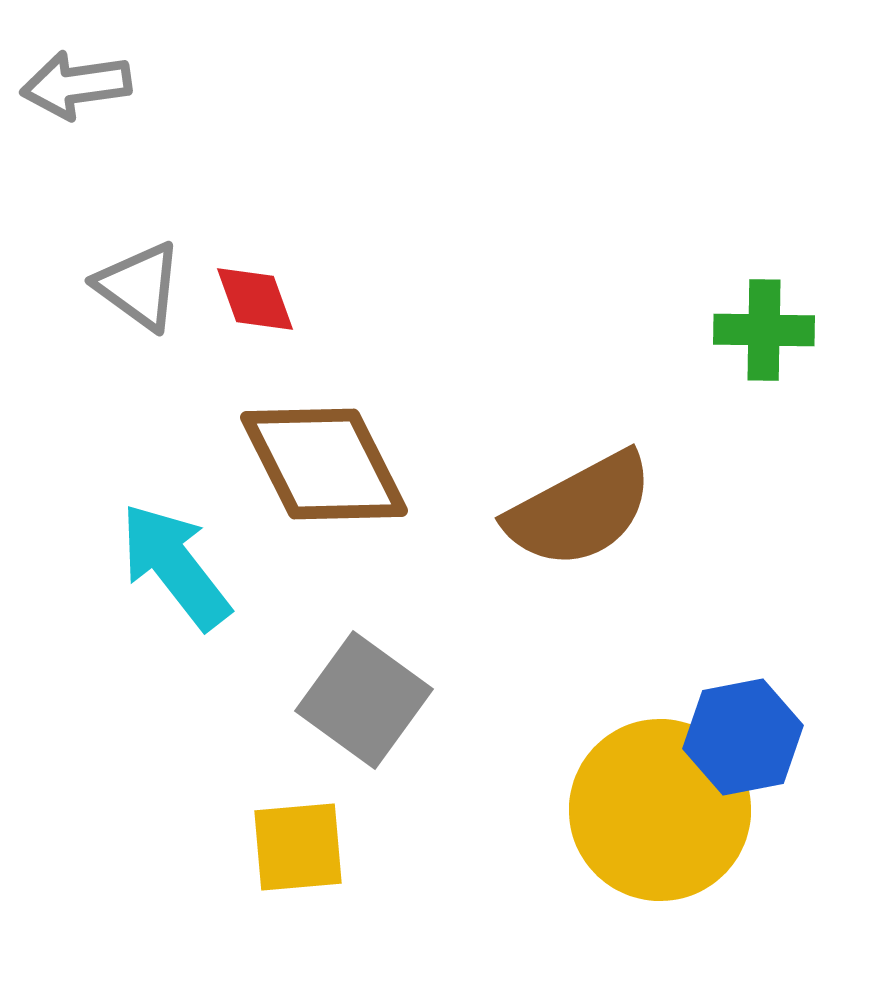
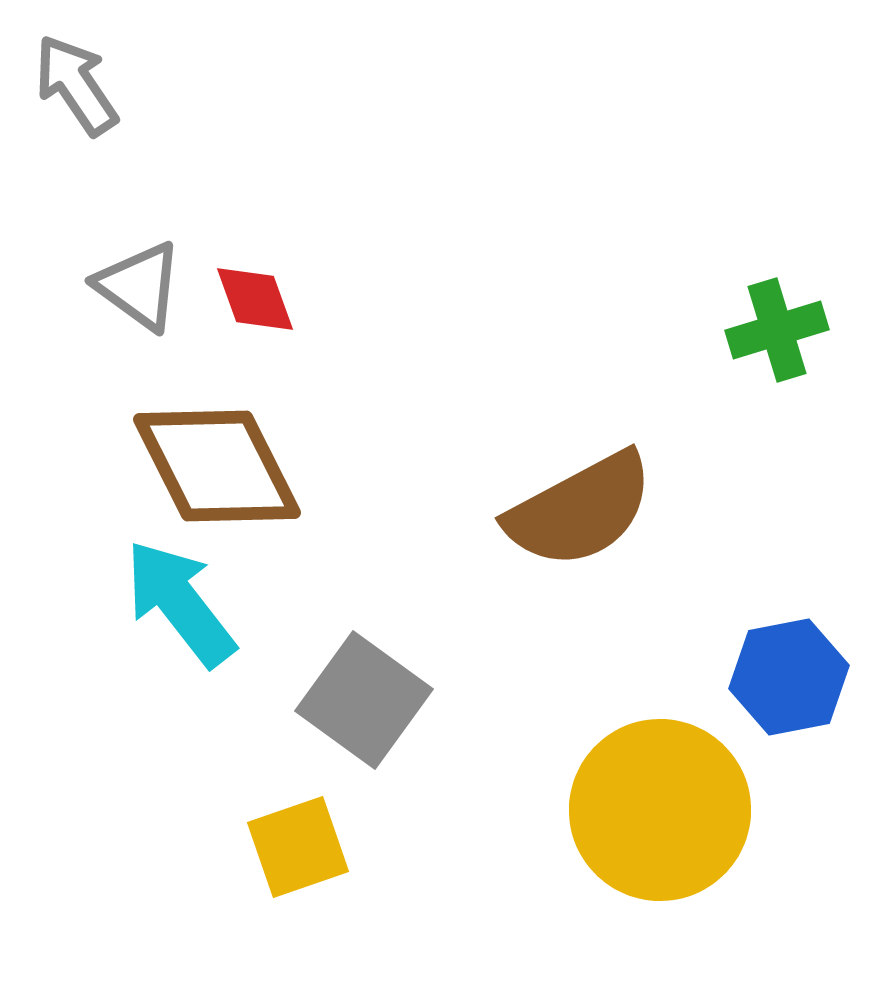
gray arrow: rotated 64 degrees clockwise
green cross: moved 13 px right; rotated 18 degrees counterclockwise
brown diamond: moved 107 px left, 2 px down
cyan arrow: moved 5 px right, 37 px down
blue hexagon: moved 46 px right, 60 px up
yellow square: rotated 14 degrees counterclockwise
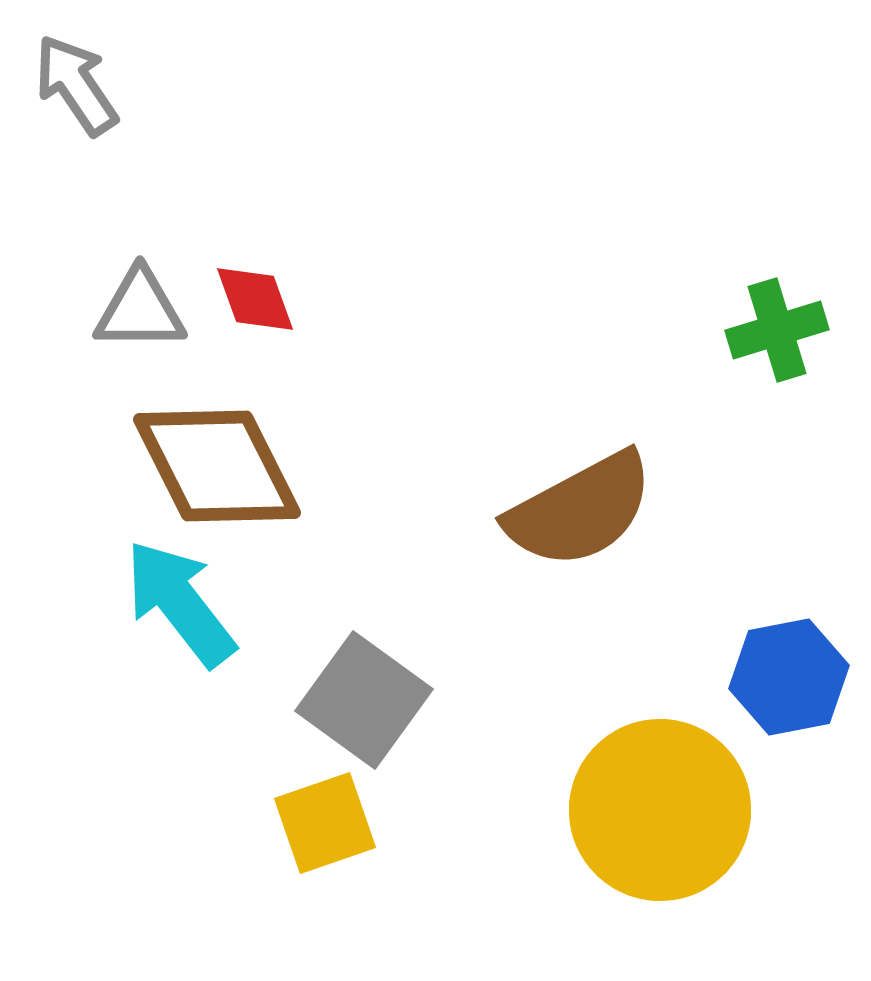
gray triangle: moved 1 px right, 24 px down; rotated 36 degrees counterclockwise
yellow square: moved 27 px right, 24 px up
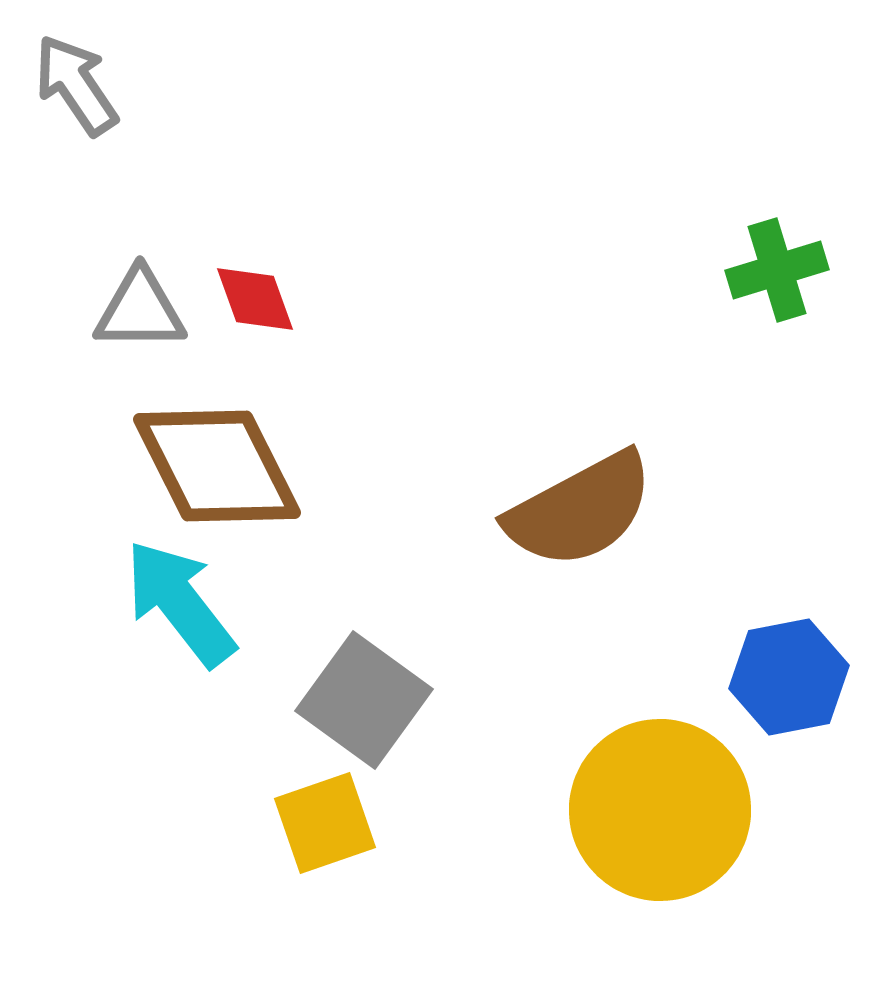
green cross: moved 60 px up
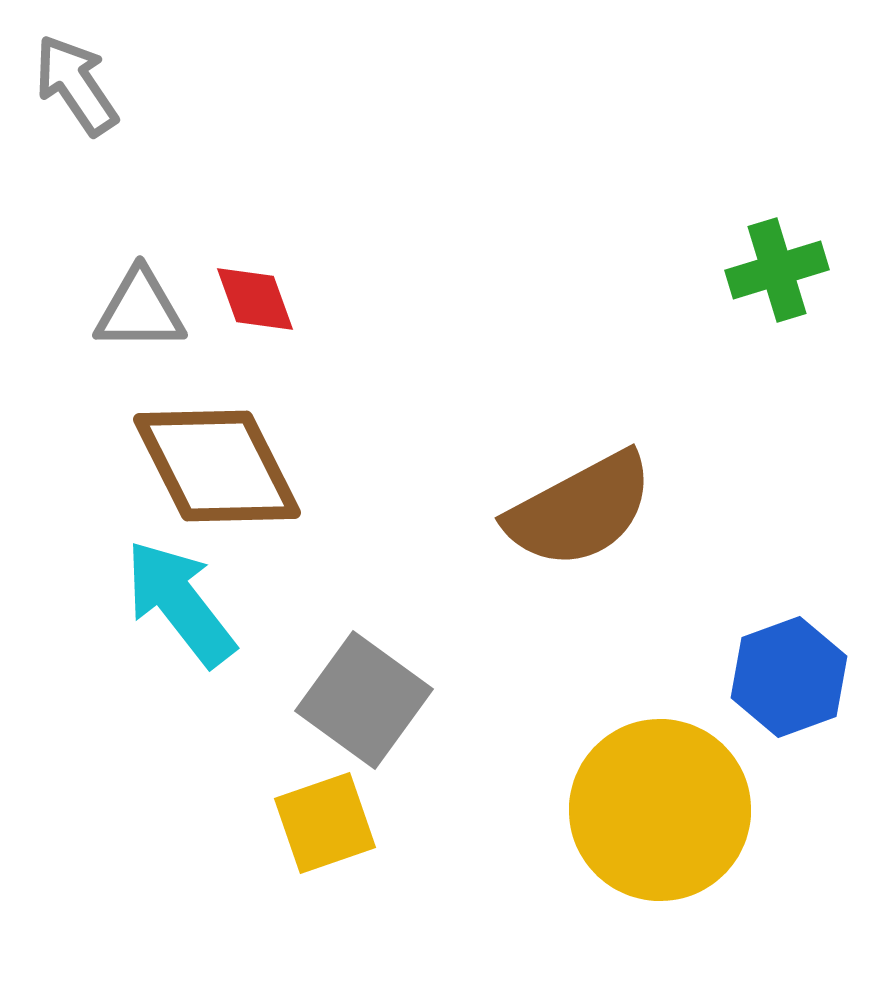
blue hexagon: rotated 9 degrees counterclockwise
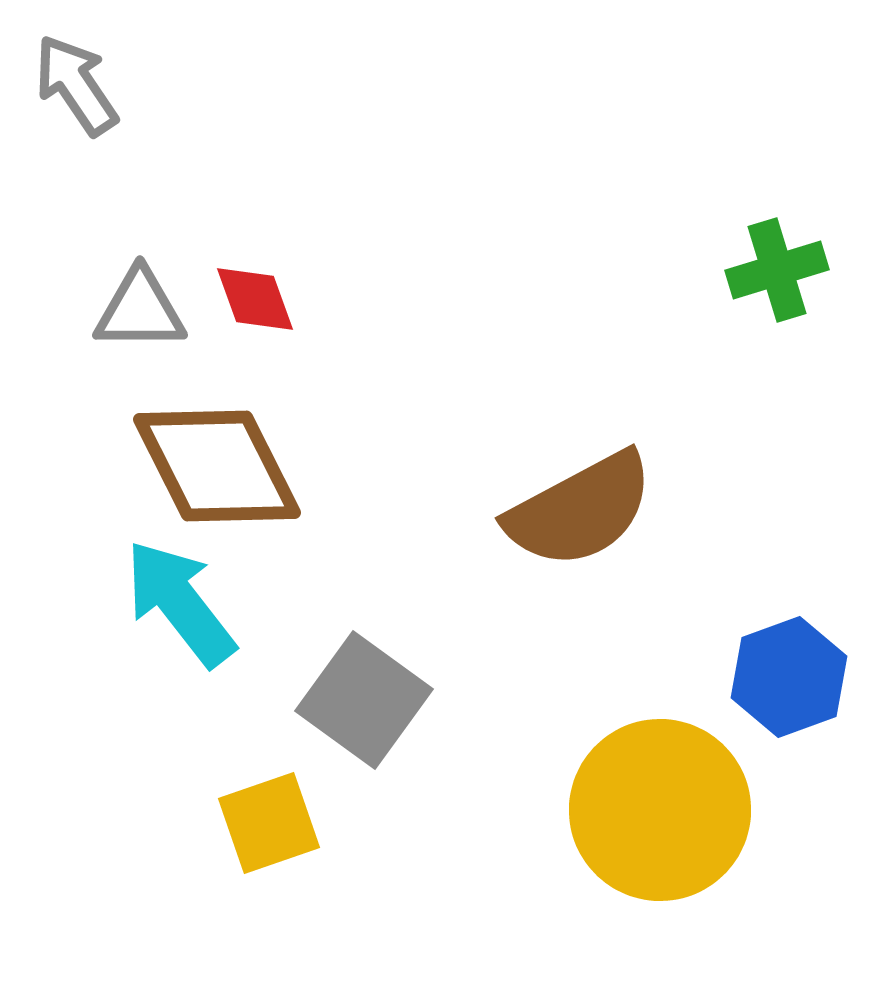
yellow square: moved 56 px left
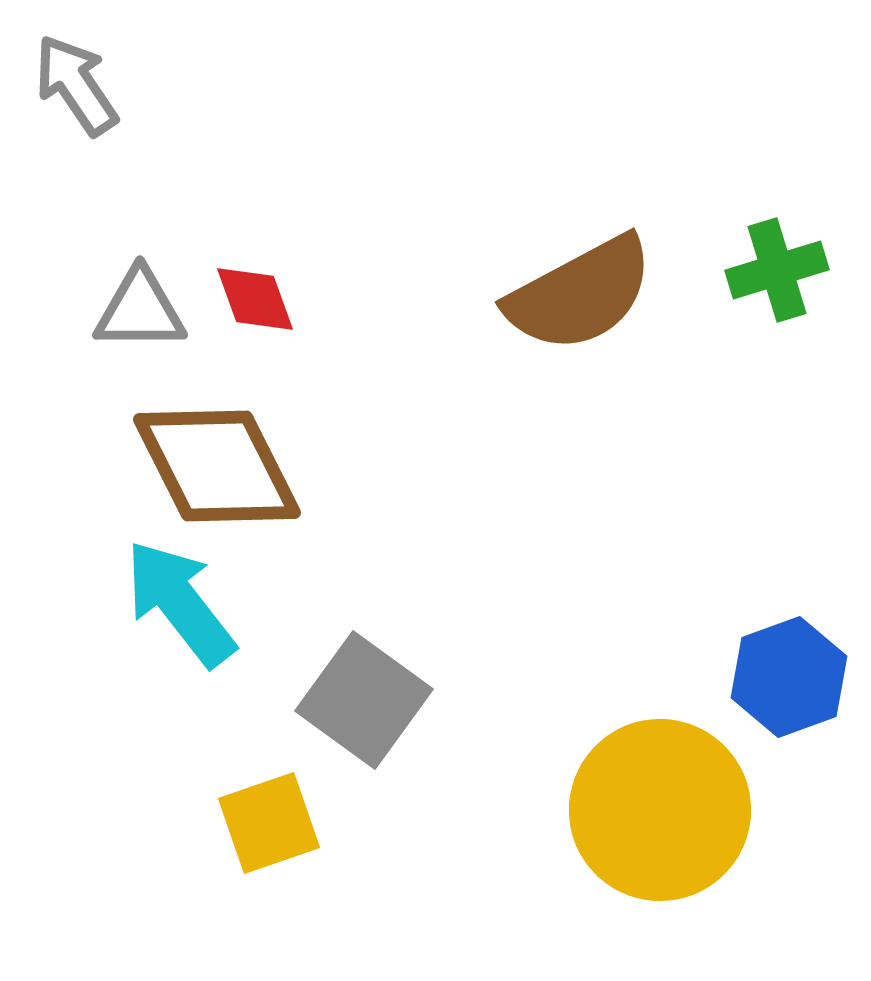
brown semicircle: moved 216 px up
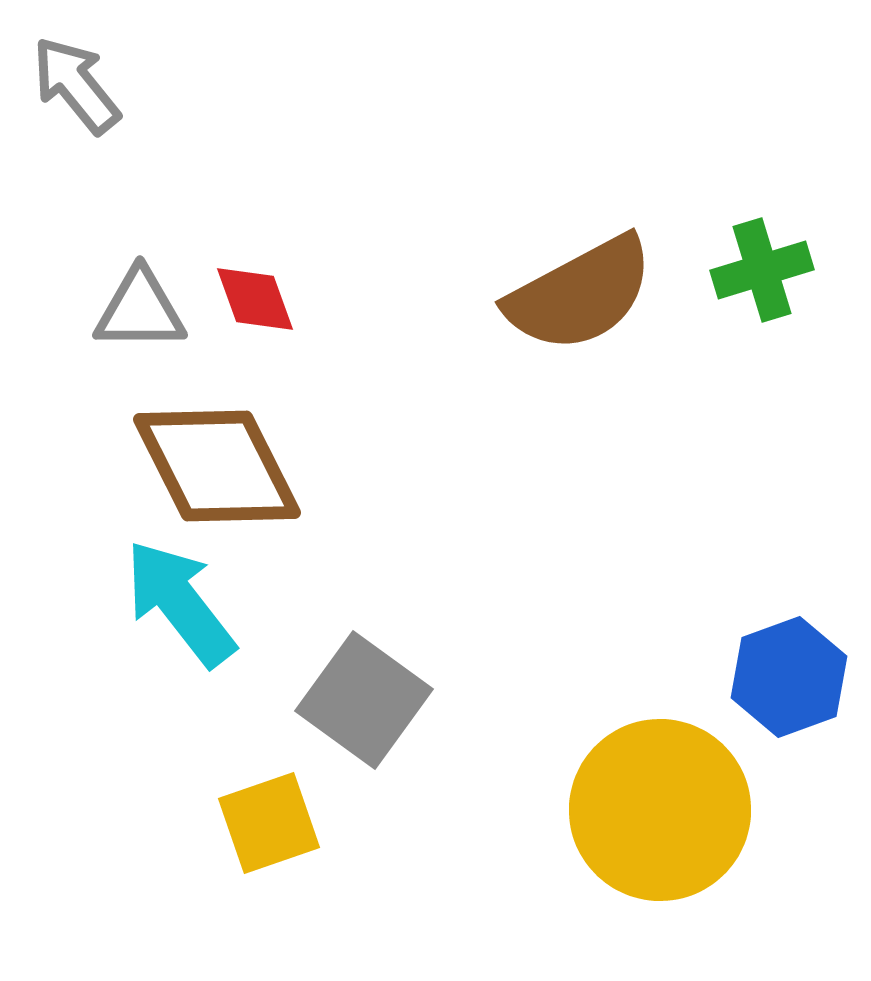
gray arrow: rotated 5 degrees counterclockwise
green cross: moved 15 px left
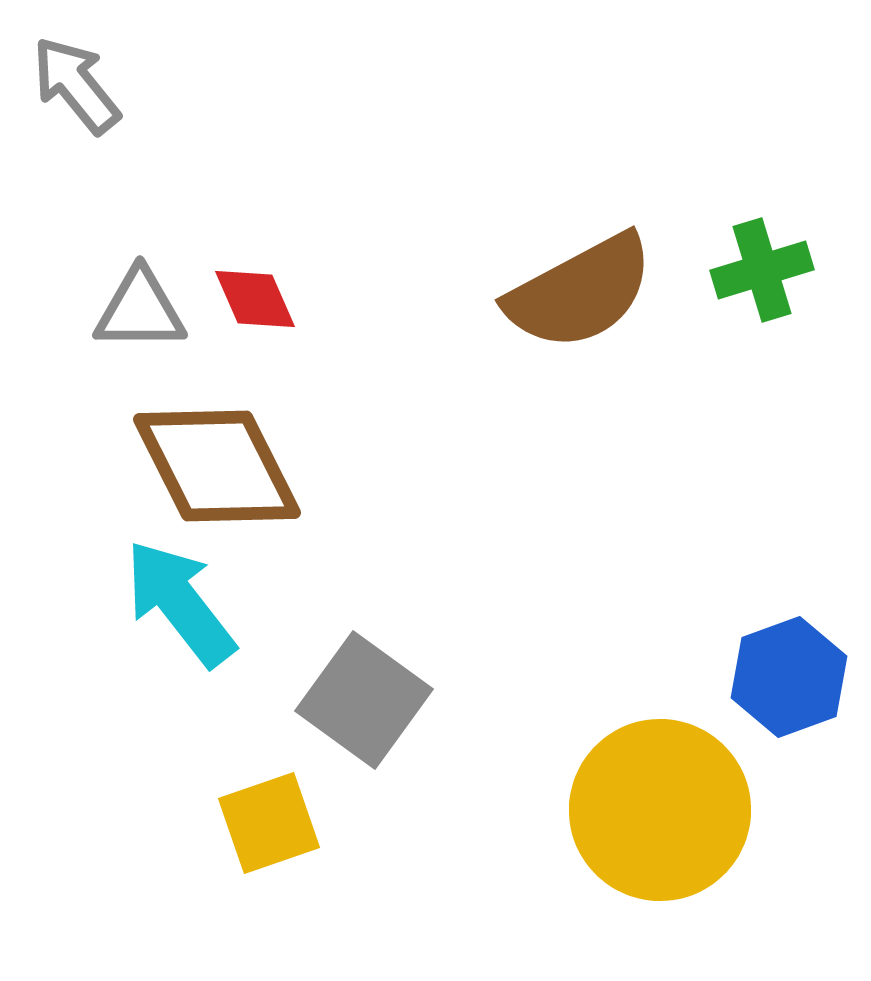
brown semicircle: moved 2 px up
red diamond: rotated 4 degrees counterclockwise
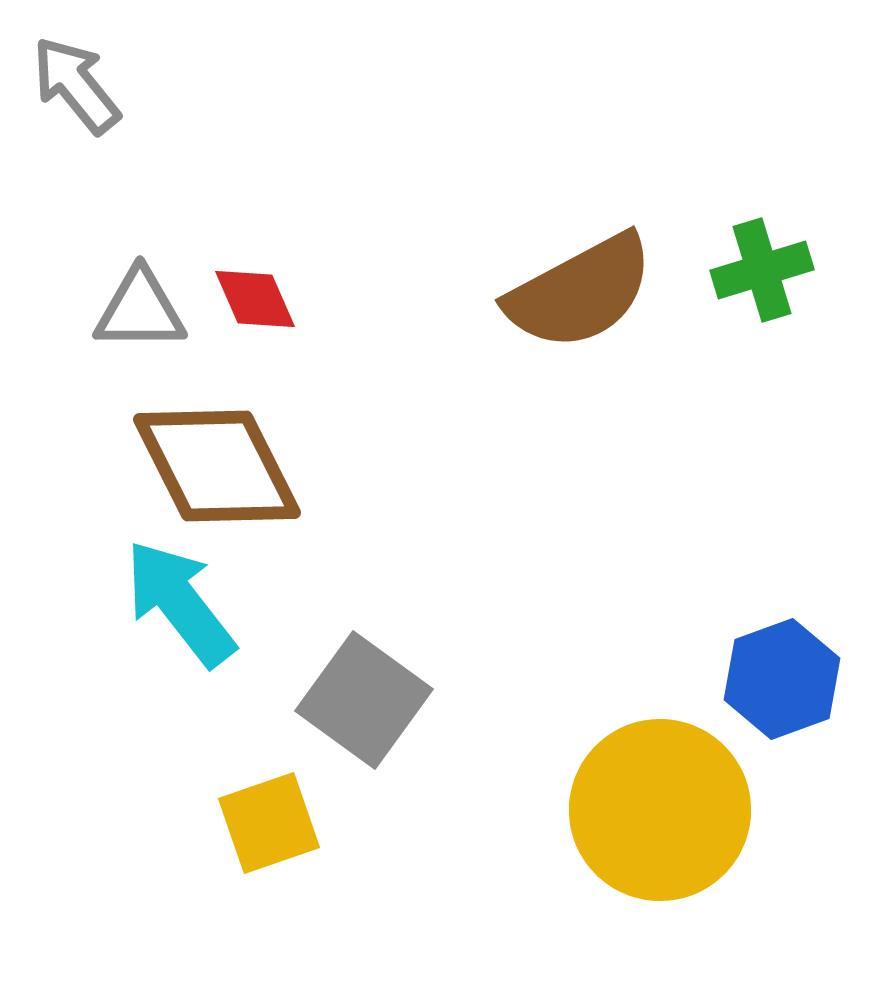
blue hexagon: moved 7 px left, 2 px down
